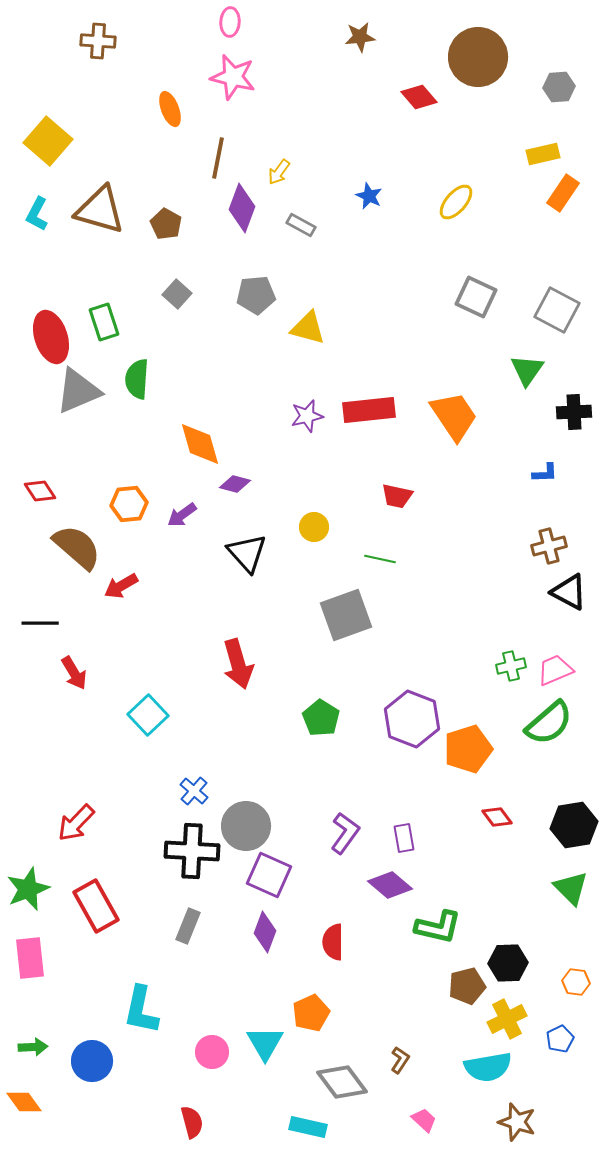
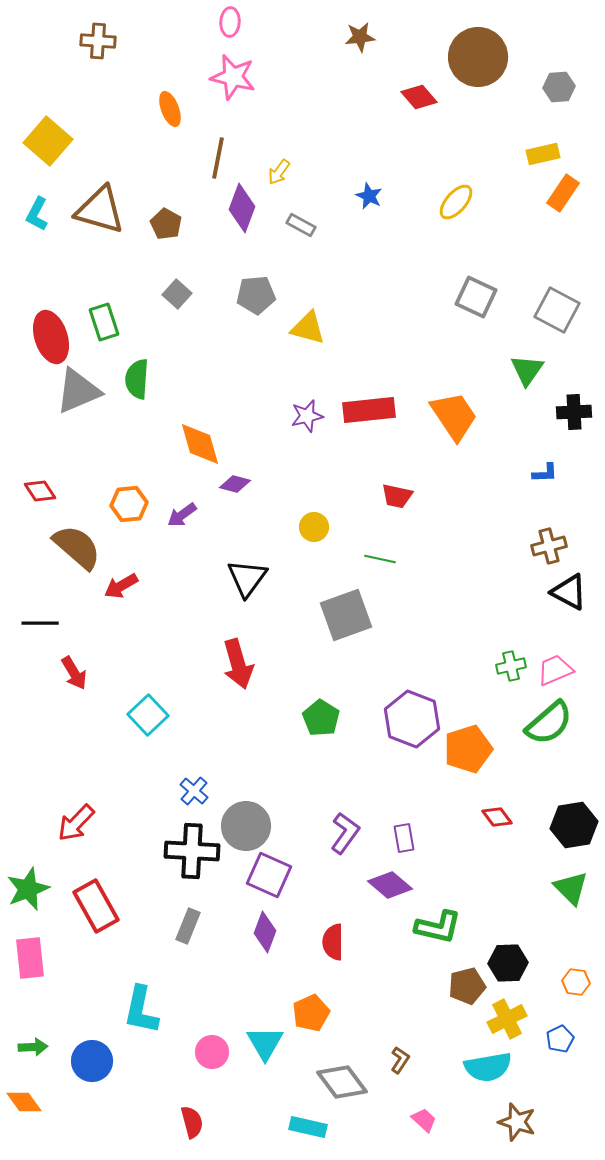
black triangle at (247, 553): moved 25 px down; rotated 18 degrees clockwise
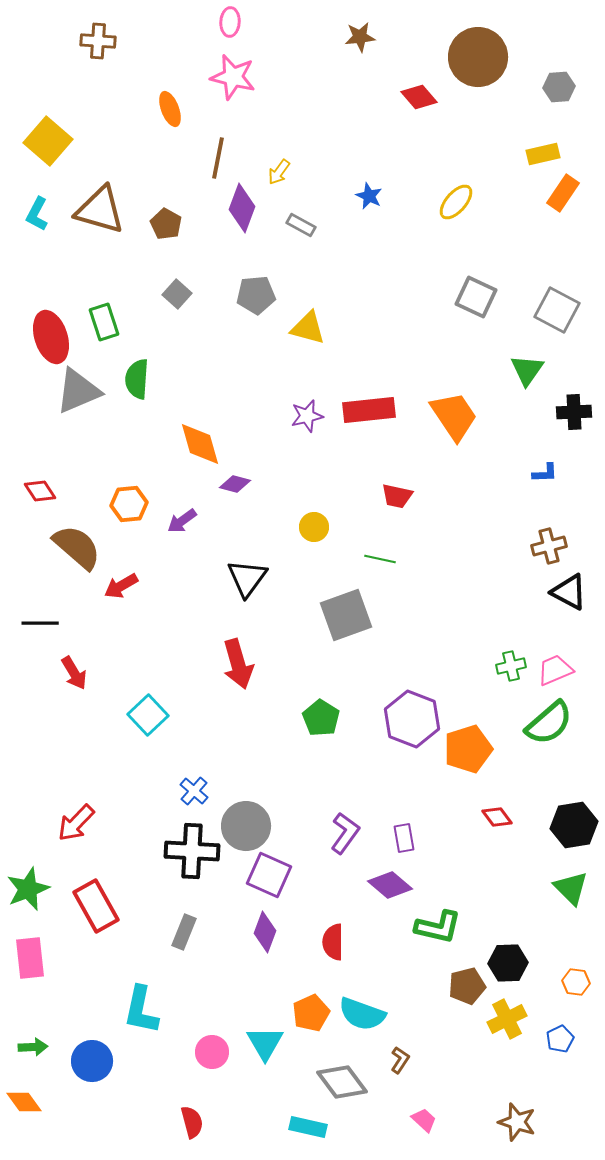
purple arrow at (182, 515): moved 6 px down
gray rectangle at (188, 926): moved 4 px left, 6 px down
cyan semicircle at (488, 1067): moved 126 px left, 53 px up; rotated 30 degrees clockwise
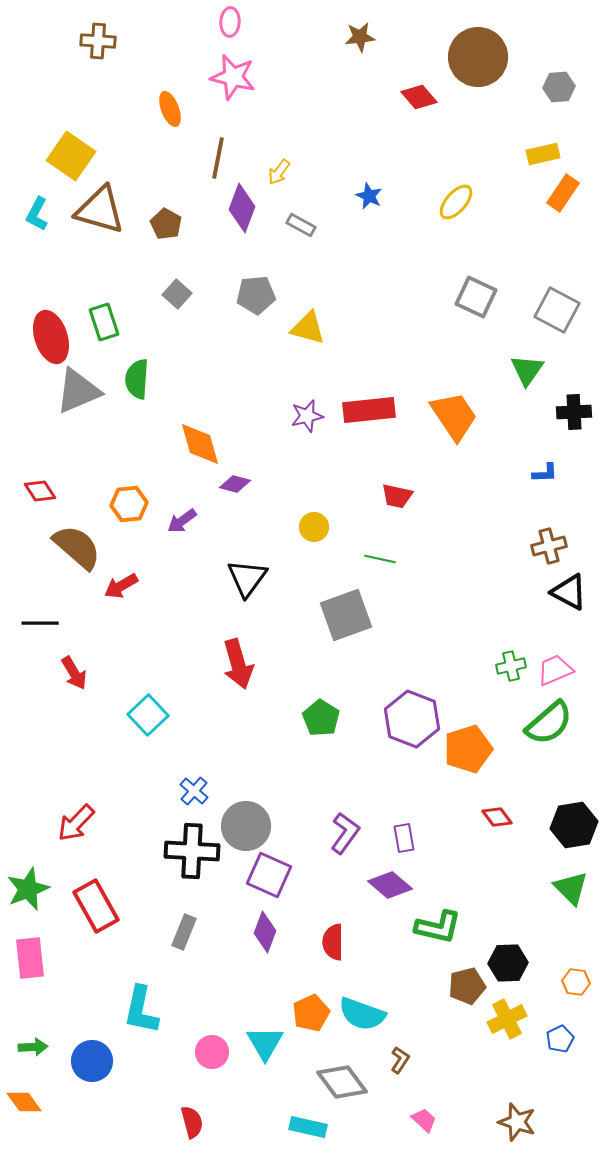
yellow square at (48, 141): moved 23 px right, 15 px down; rotated 6 degrees counterclockwise
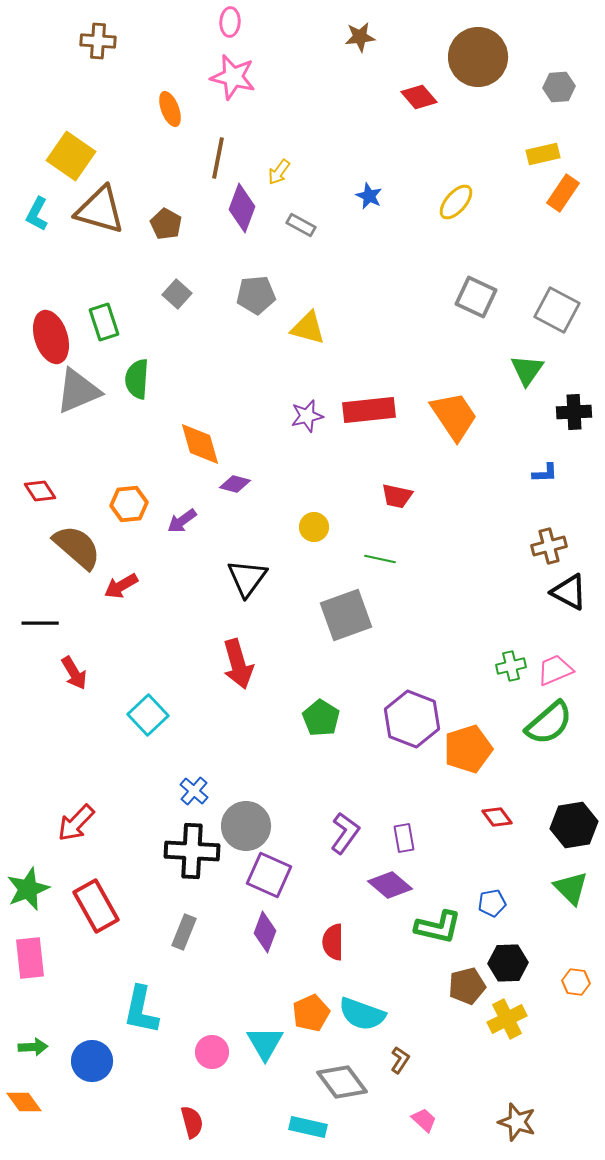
blue pentagon at (560, 1039): moved 68 px left, 136 px up; rotated 16 degrees clockwise
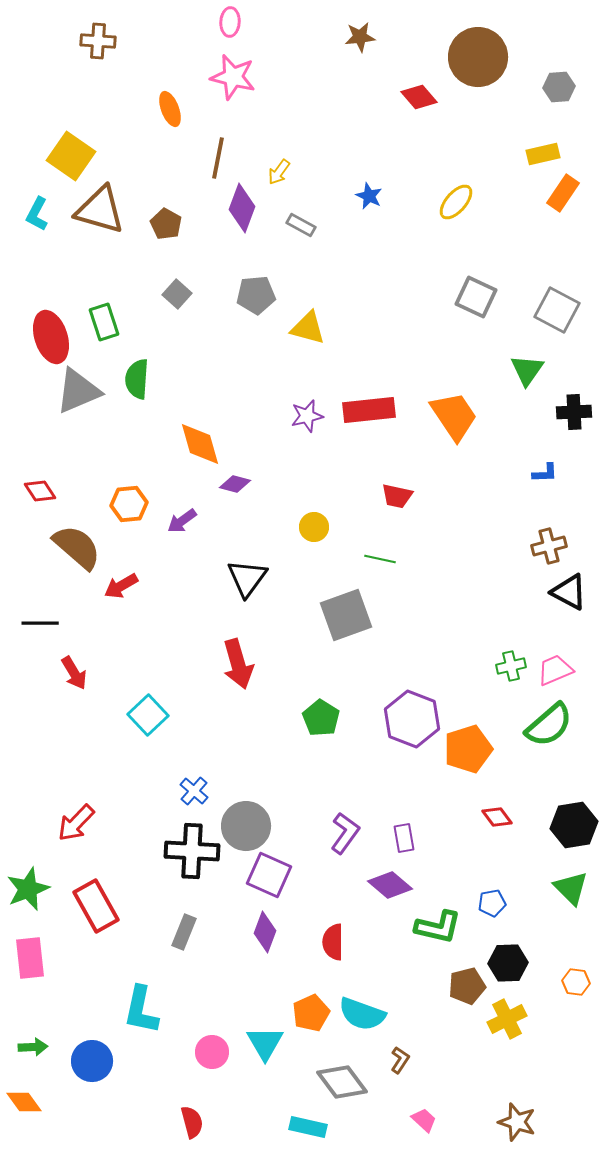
green semicircle at (549, 723): moved 2 px down
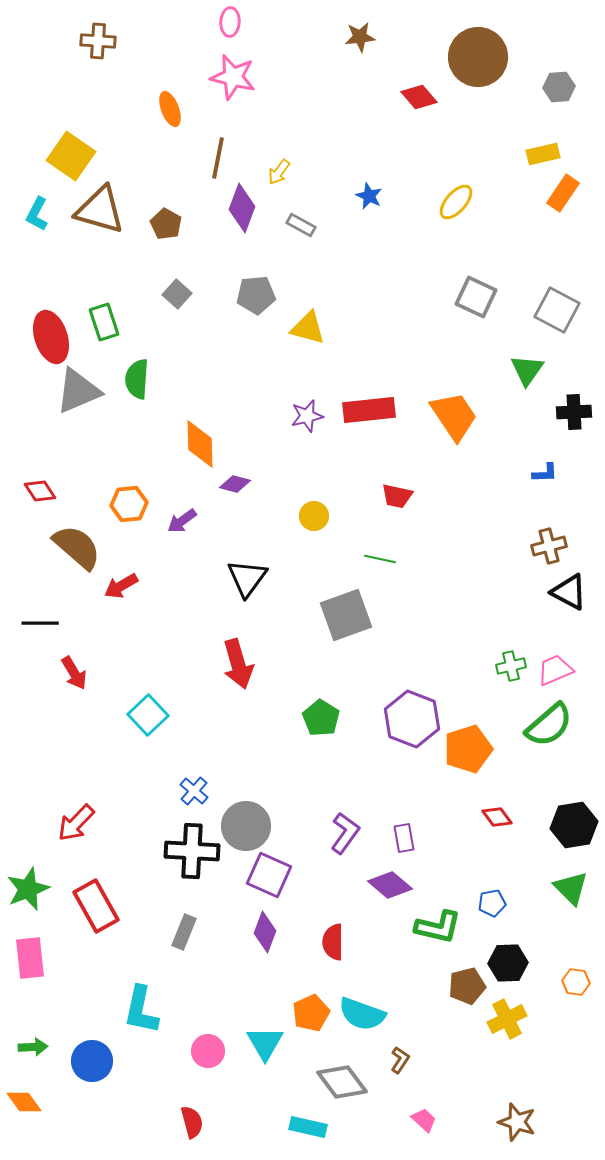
orange diamond at (200, 444): rotated 15 degrees clockwise
yellow circle at (314, 527): moved 11 px up
pink circle at (212, 1052): moved 4 px left, 1 px up
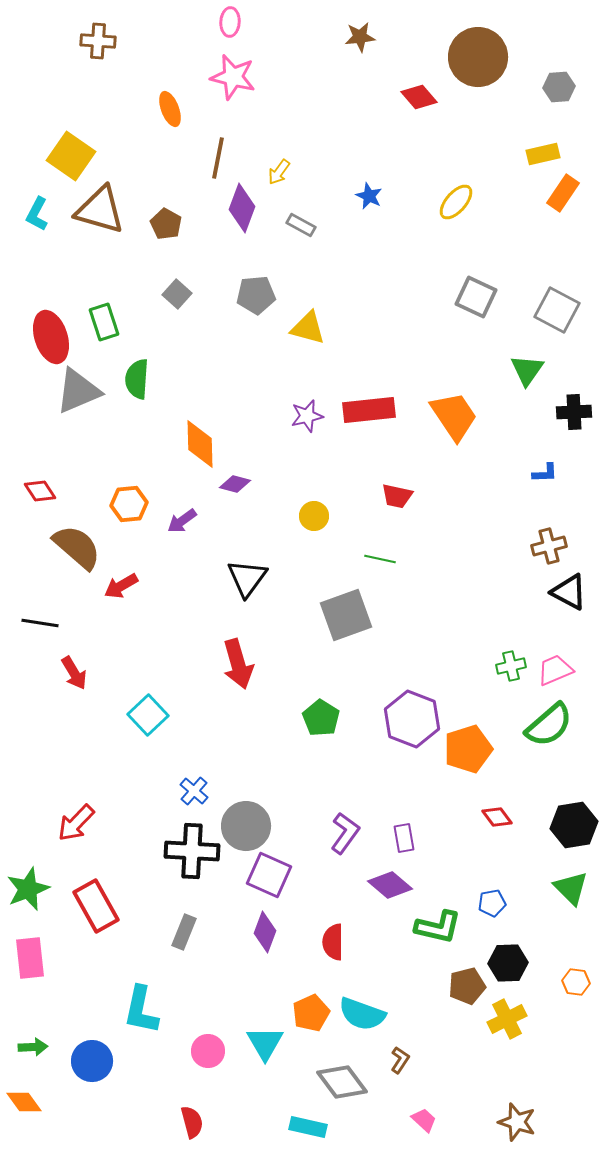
black line at (40, 623): rotated 9 degrees clockwise
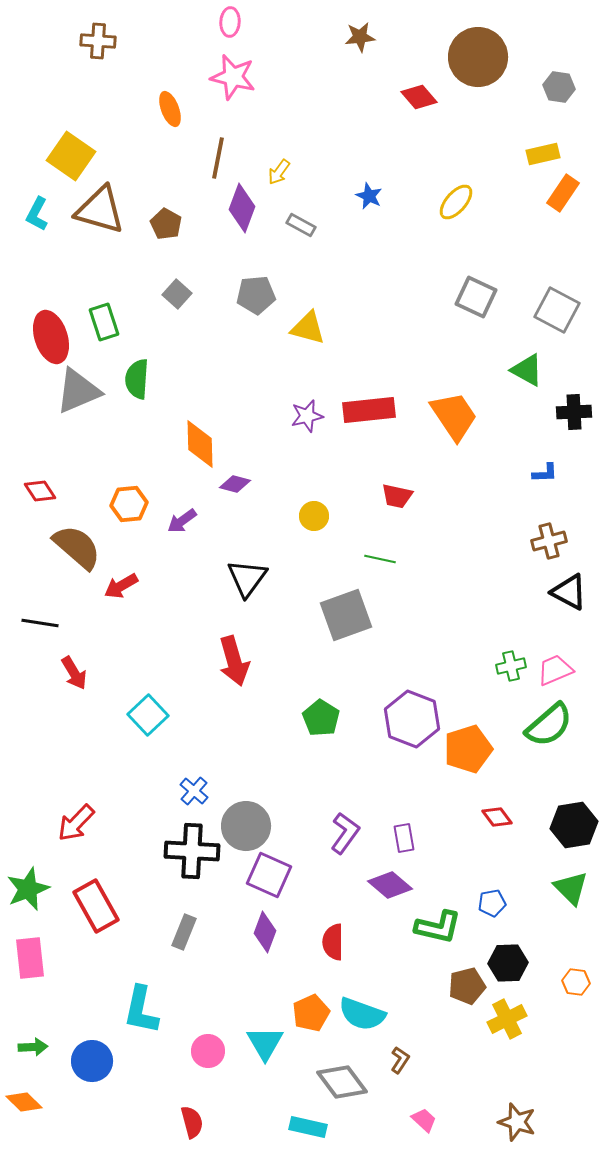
gray hexagon at (559, 87): rotated 12 degrees clockwise
green triangle at (527, 370): rotated 36 degrees counterclockwise
brown cross at (549, 546): moved 5 px up
red arrow at (238, 664): moved 4 px left, 3 px up
orange diamond at (24, 1102): rotated 9 degrees counterclockwise
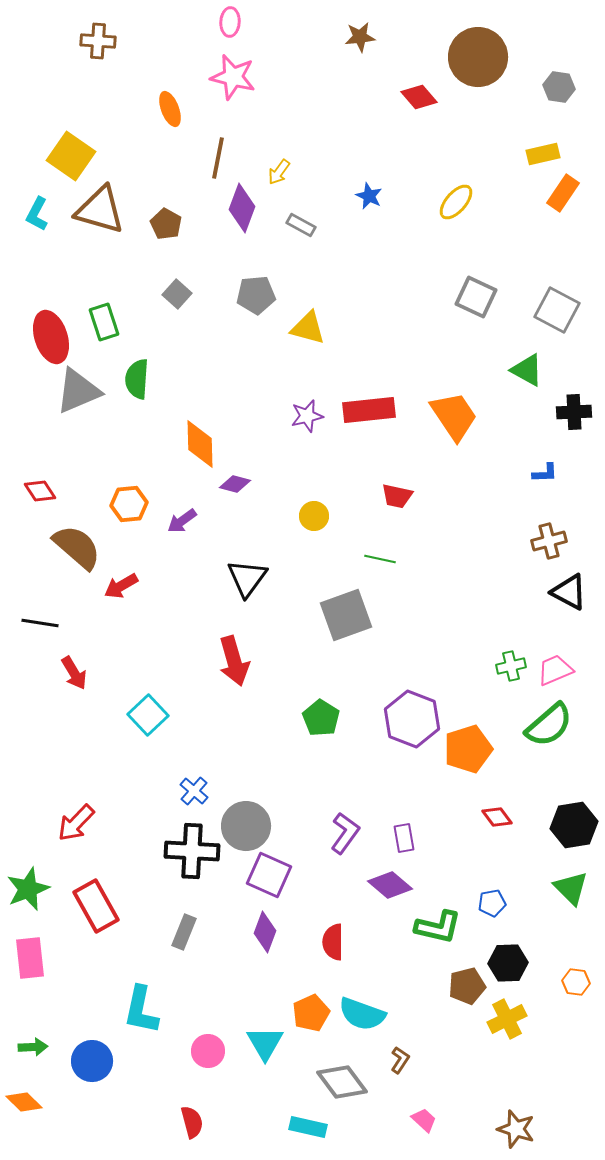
brown star at (517, 1122): moved 1 px left, 7 px down
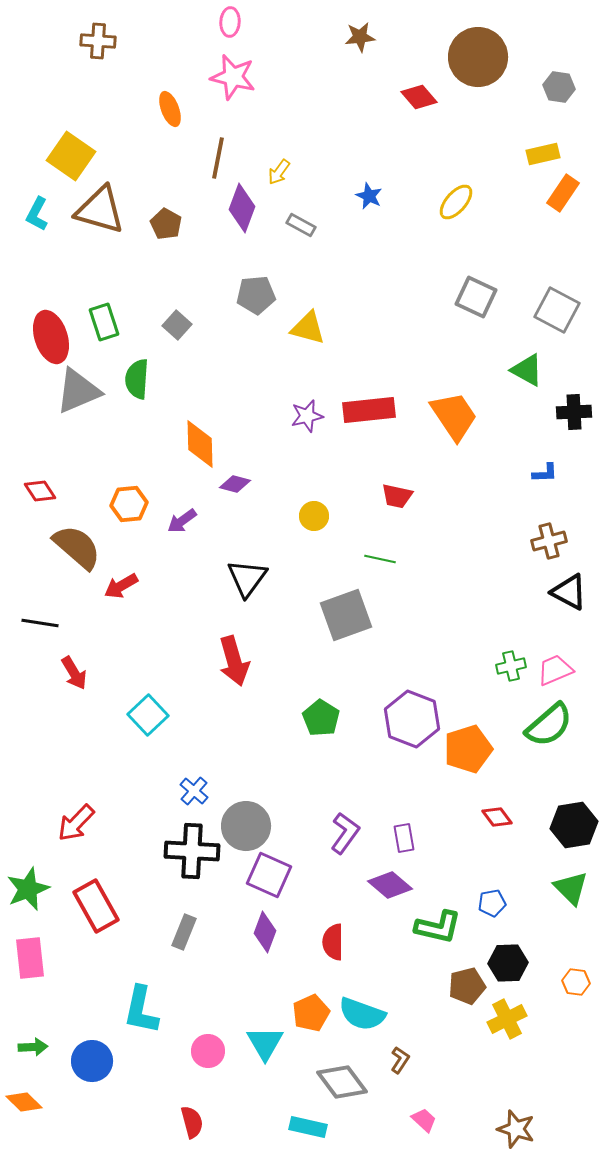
gray square at (177, 294): moved 31 px down
